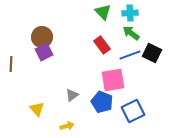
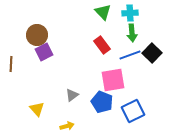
green arrow: moved 1 px right; rotated 132 degrees counterclockwise
brown circle: moved 5 px left, 2 px up
black square: rotated 18 degrees clockwise
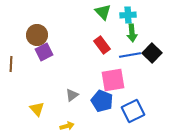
cyan cross: moved 2 px left, 2 px down
blue line: rotated 10 degrees clockwise
blue pentagon: moved 1 px up
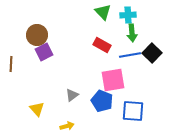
red rectangle: rotated 24 degrees counterclockwise
blue square: rotated 30 degrees clockwise
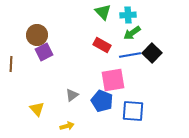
green arrow: rotated 60 degrees clockwise
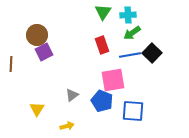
green triangle: rotated 18 degrees clockwise
red rectangle: rotated 42 degrees clockwise
yellow triangle: rotated 14 degrees clockwise
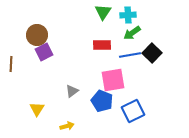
red rectangle: rotated 72 degrees counterclockwise
gray triangle: moved 4 px up
blue square: rotated 30 degrees counterclockwise
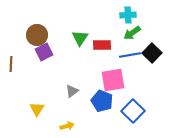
green triangle: moved 23 px left, 26 px down
blue square: rotated 20 degrees counterclockwise
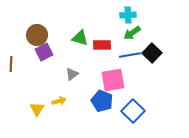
green triangle: rotated 48 degrees counterclockwise
gray triangle: moved 17 px up
yellow arrow: moved 8 px left, 25 px up
